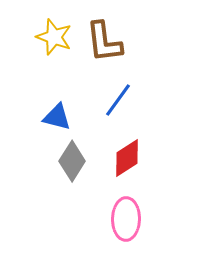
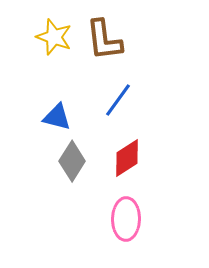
brown L-shape: moved 2 px up
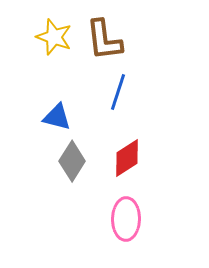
blue line: moved 8 px up; rotated 18 degrees counterclockwise
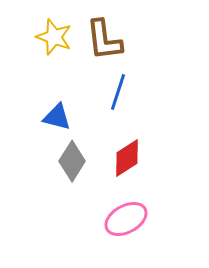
pink ellipse: rotated 60 degrees clockwise
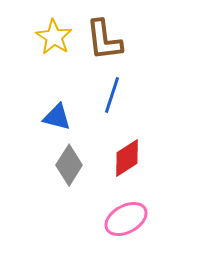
yellow star: rotated 12 degrees clockwise
blue line: moved 6 px left, 3 px down
gray diamond: moved 3 px left, 4 px down
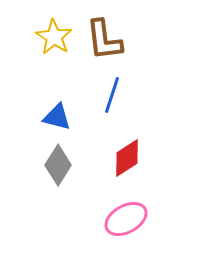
gray diamond: moved 11 px left
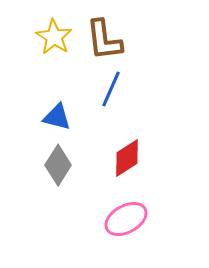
blue line: moved 1 px left, 6 px up; rotated 6 degrees clockwise
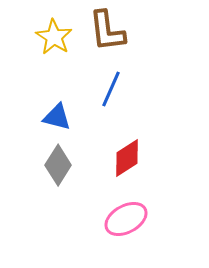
brown L-shape: moved 3 px right, 9 px up
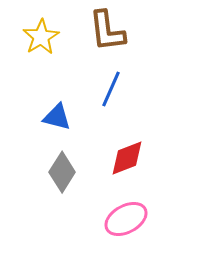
yellow star: moved 13 px left; rotated 9 degrees clockwise
red diamond: rotated 12 degrees clockwise
gray diamond: moved 4 px right, 7 px down
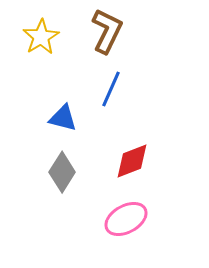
brown L-shape: rotated 147 degrees counterclockwise
blue triangle: moved 6 px right, 1 px down
red diamond: moved 5 px right, 3 px down
